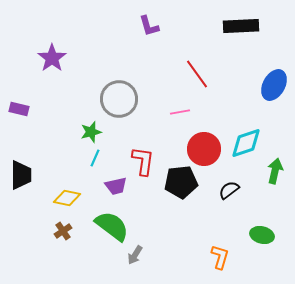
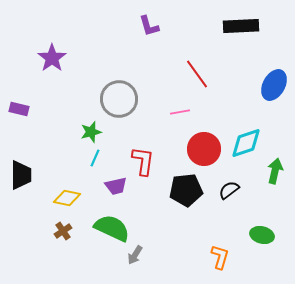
black pentagon: moved 5 px right, 8 px down
green semicircle: moved 2 px down; rotated 12 degrees counterclockwise
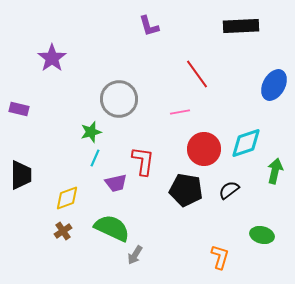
purple trapezoid: moved 3 px up
black pentagon: rotated 16 degrees clockwise
yellow diamond: rotated 32 degrees counterclockwise
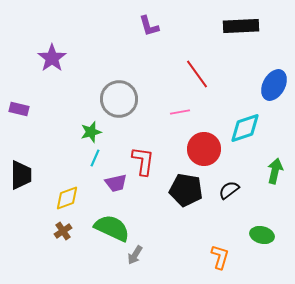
cyan diamond: moved 1 px left, 15 px up
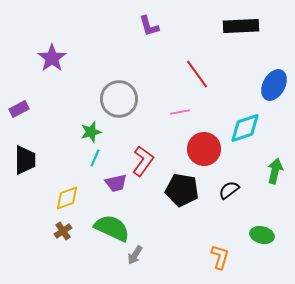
purple rectangle: rotated 42 degrees counterclockwise
red L-shape: rotated 28 degrees clockwise
black trapezoid: moved 4 px right, 15 px up
black pentagon: moved 4 px left
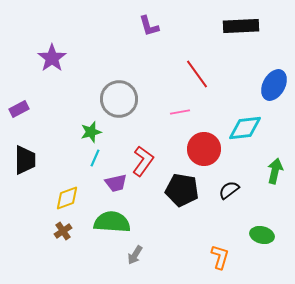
cyan diamond: rotated 12 degrees clockwise
green semicircle: moved 6 px up; rotated 21 degrees counterclockwise
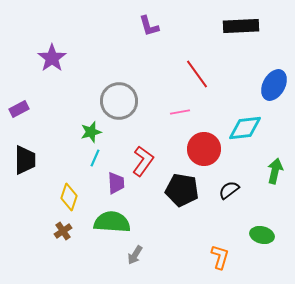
gray circle: moved 2 px down
purple trapezoid: rotated 80 degrees counterclockwise
yellow diamond: moved 2 px right, 1 px up; rotated 52 degrees counterclockwise
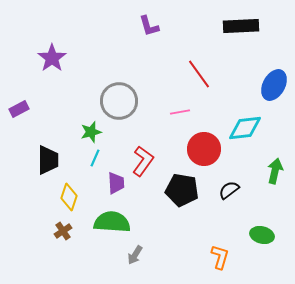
red line: moved 2 px right
black trapezoid: moved 23 px right
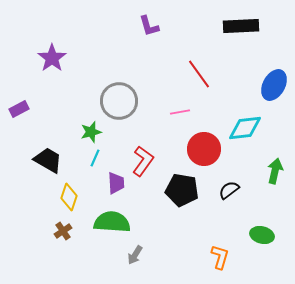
black trapezoid: rotated 60 degrees counterclockwise
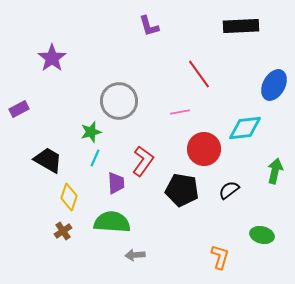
gray arrow: rotated 54 degrees clockwise
